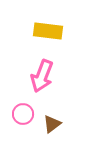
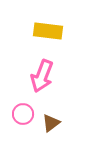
brown triangle: moved 1 px left, 1 px up
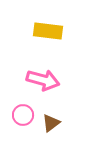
pink arrow: moved 1 px right, 4 px down; rotated 96 degrees counterclockwise
pink circle: moved 1 px down
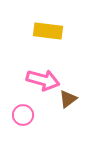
brown triangle: moved 17 px right, 24 px up
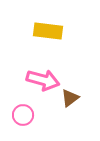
brown triangle: moved 2 px right, 1 px up
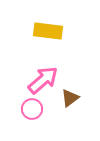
pink arrow: rotated 56 degrees counterclockwise
pink circle: moved 9 px right, 6 px up
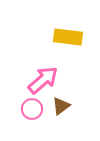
yellow rectangle: moved 20 px right, 6 px down
brown triangle: moved 9 px left, 8 px down
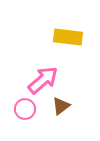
pink circle: moved 7 px left
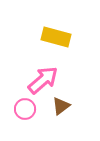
yellow rectangle: moved 12 px left; rotated 8 degrees clockwise
